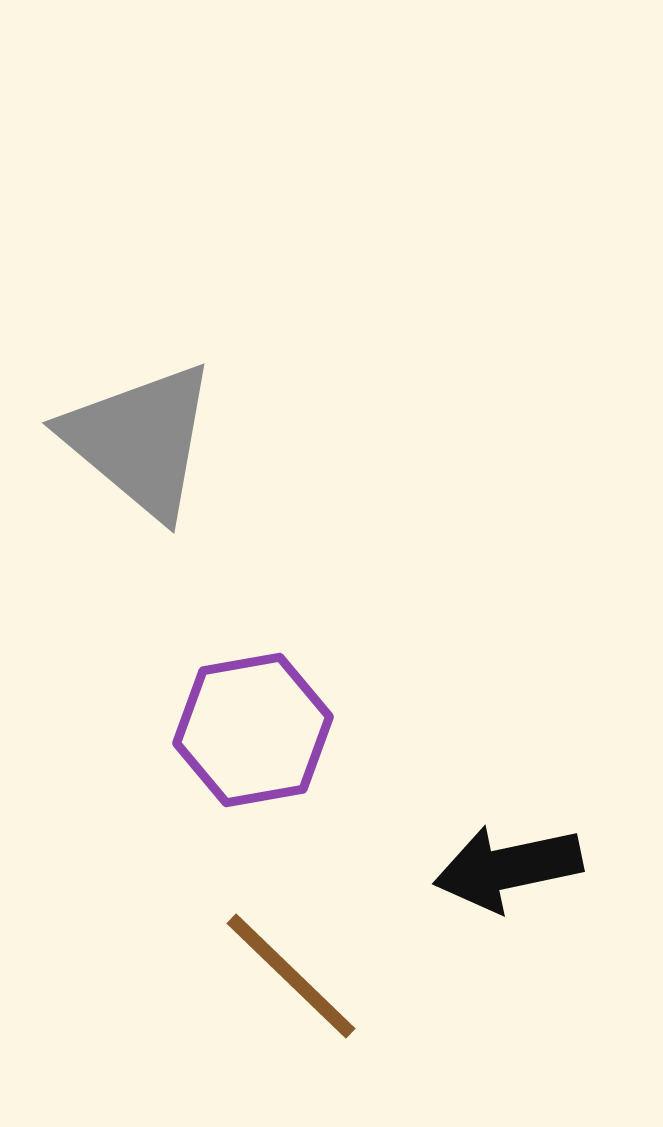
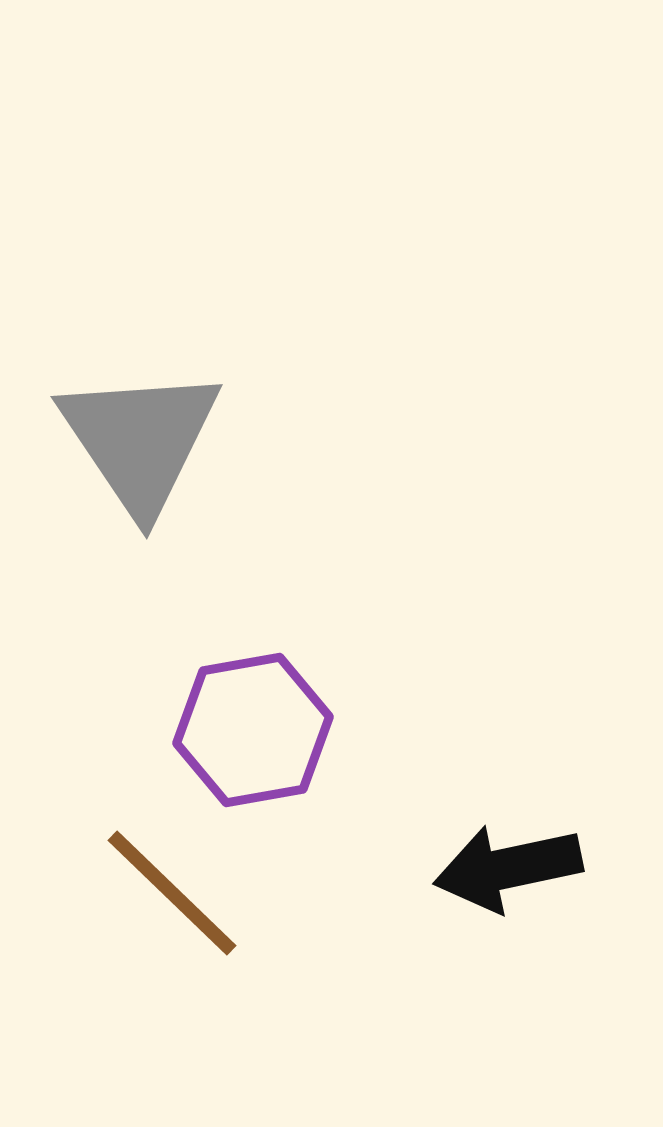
gray triangle: rotated 16 degrees clockwise
brown line: moved 119 px left, 83 px up
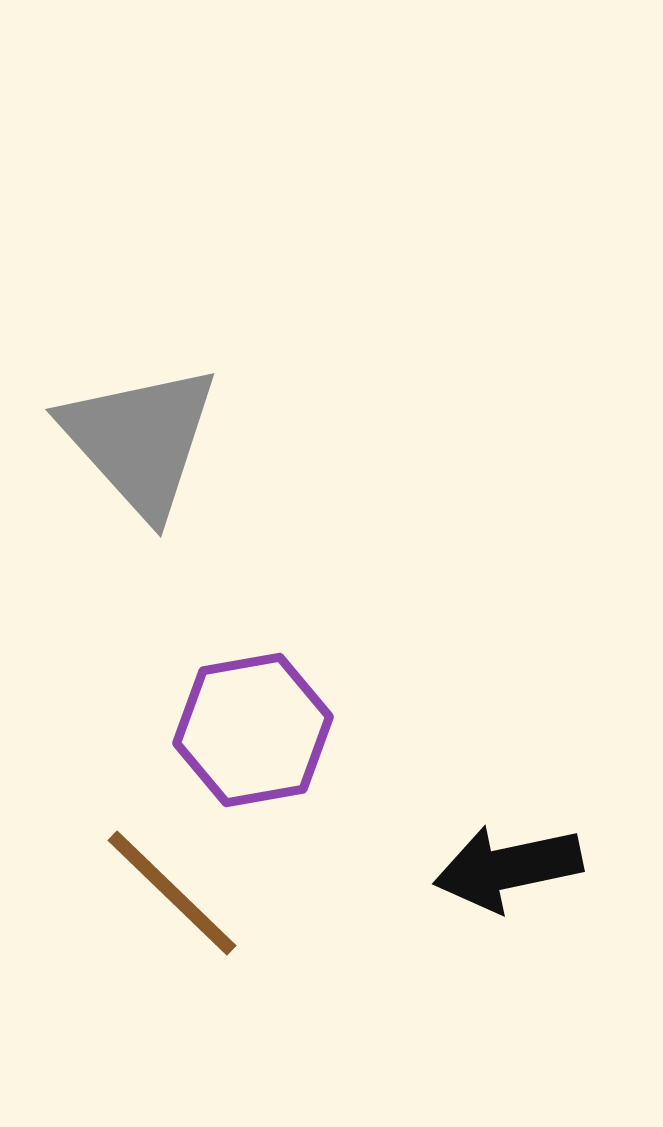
gray triangle: rotated 8 degrees counterclockwise
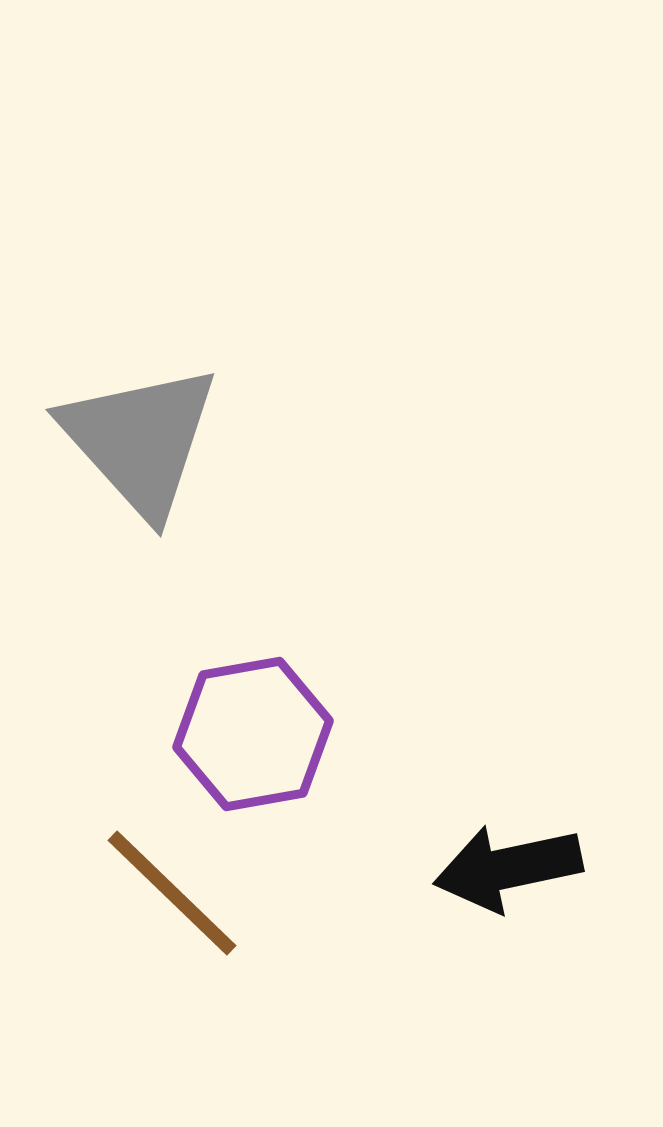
purple hexagon: moved 4 px down
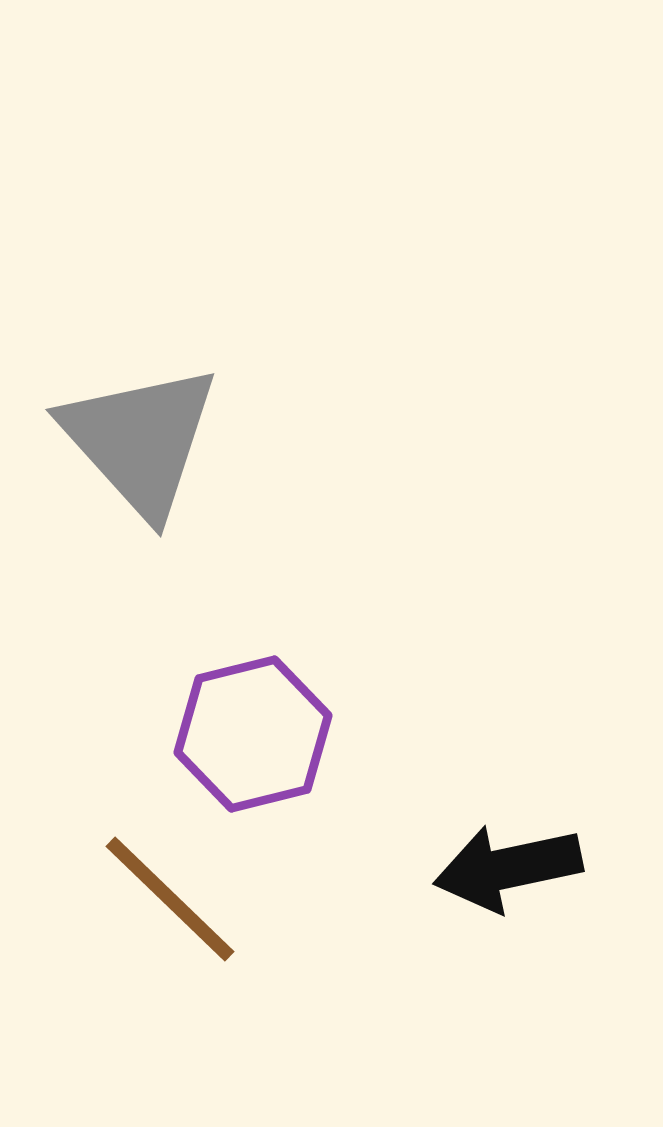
purple hexagon: rotated 4 degrees counterclockwise
brown line: moved 2 px left, 6 px down
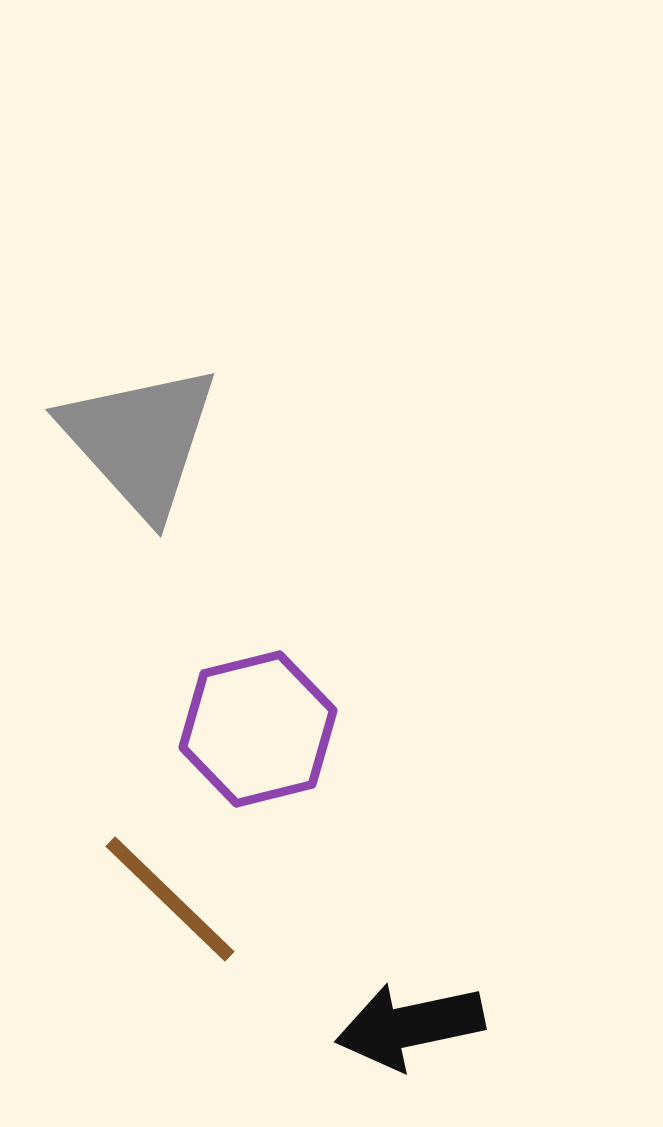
purple hexagon: moved 5 px right, 5 px up
black arrow: moved 98 px left, 158 px down
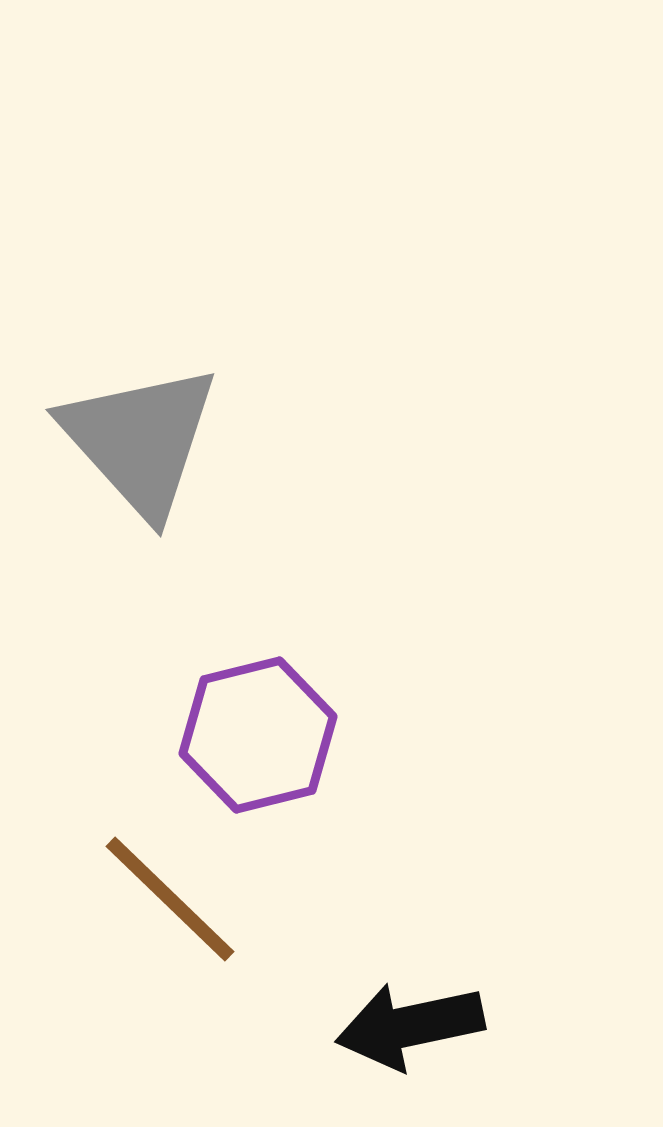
purple hexagon: moved 6 px down
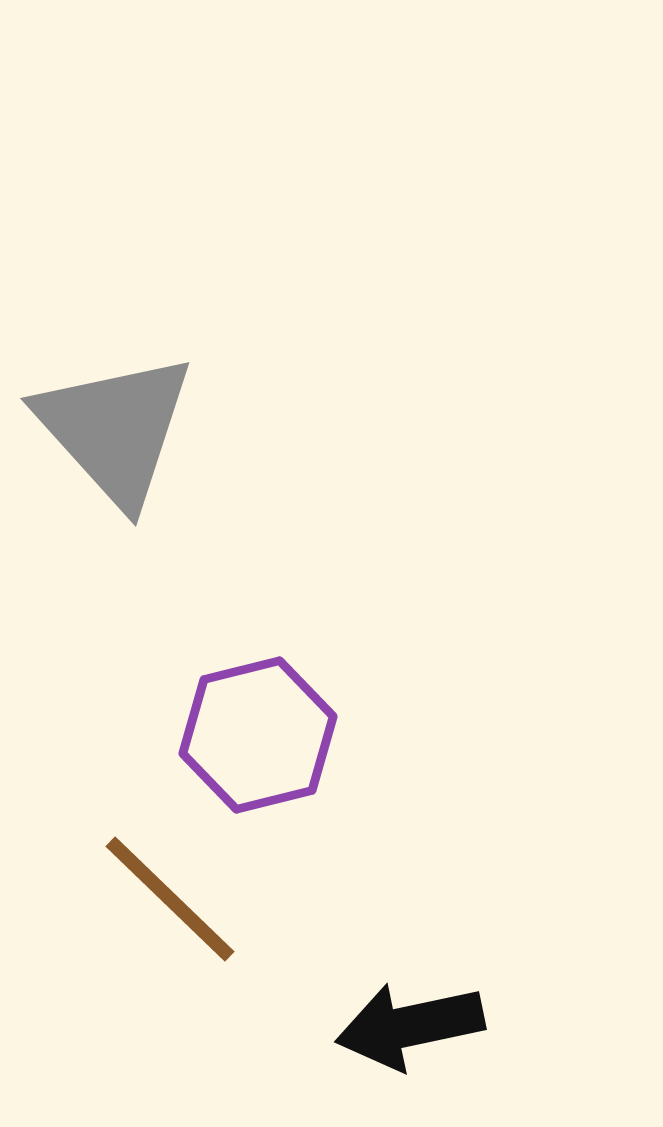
gray triangle: moved 25 px left, 11 px up
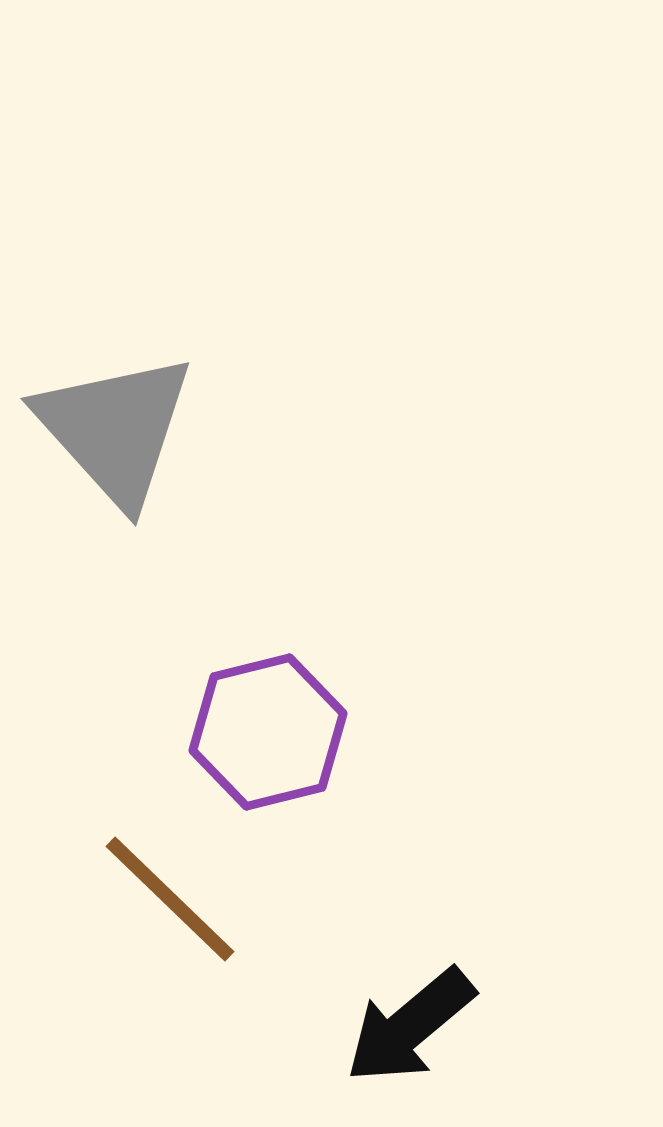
purple hexagon: moved 10 px right, 3 px up
black arrow: rotated 28 degrees counterclockwise
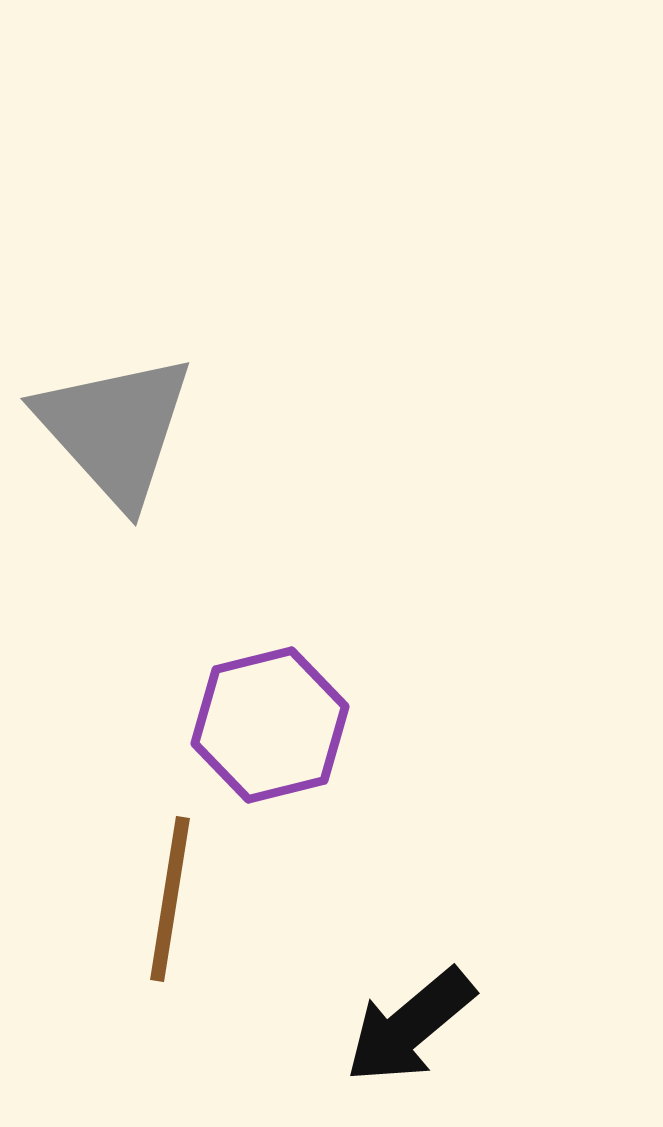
purple hexagon: moved 2 px right, 7 px up
brown line: rotated 55 degrees clockwise
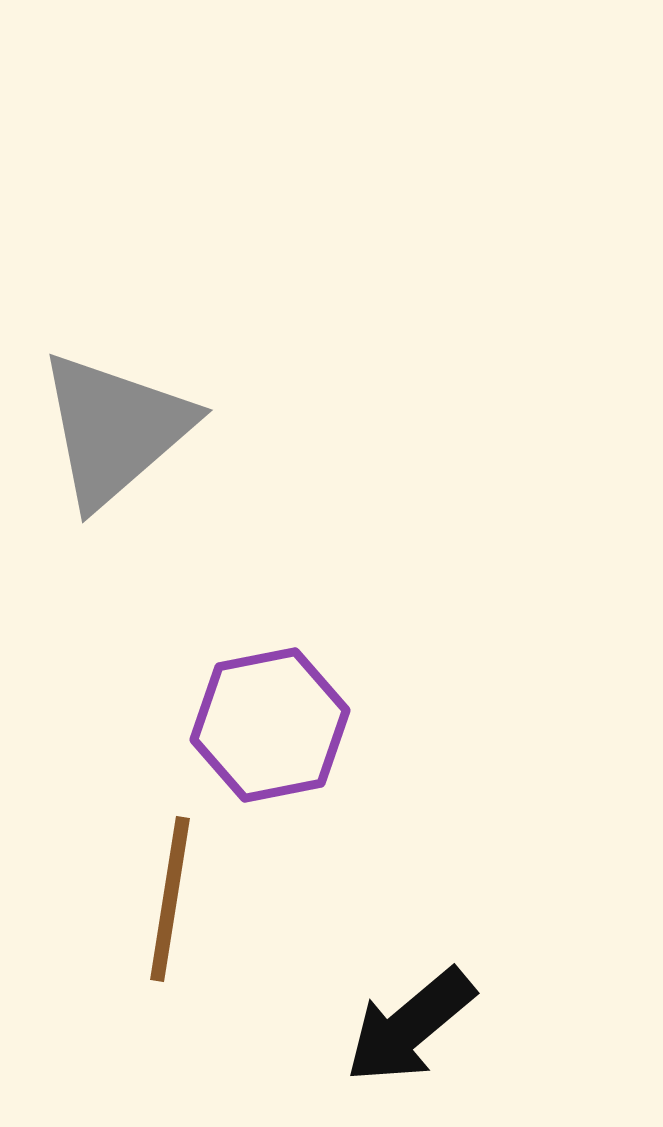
gray triangle: rotated 31 degrees clockwise
purple hexagon: rotated 3 degrees clockwise
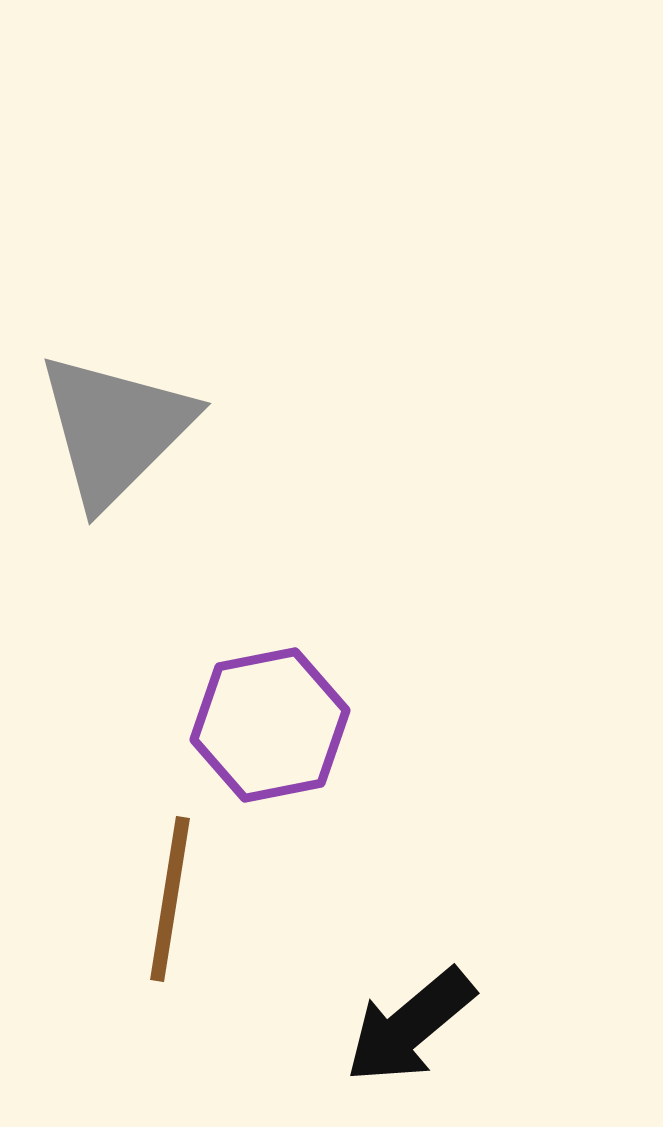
gray triangle: rotated 4 degrees counterclockwise
